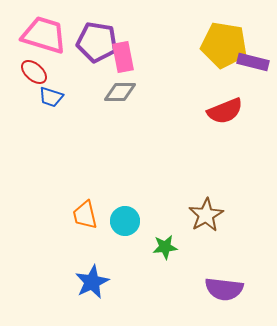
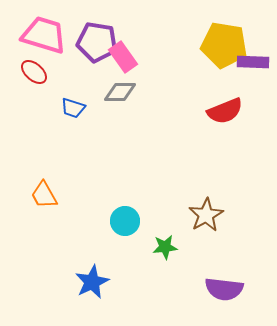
pink rectangle: rotated 24 degrees counterclockwise
purple rectangle: rotated 12 degrees counterclockwise
blue trapezoid: moved 22 px right, 11 px down
orange trapezoid: moved 41 px left, 20 px up; rotated 16 degrees counterclockwise
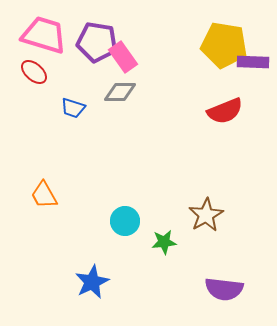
green star: moved 1 px left, 5 px up
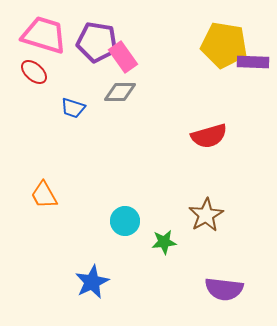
red semicircle: moved 16 px left, 25 px down; rotated 6 degrees clockwise
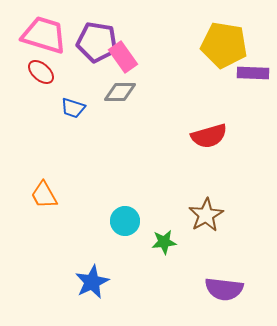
purple rectangle: moved 11 px down
red ellipse: moved 7 px right
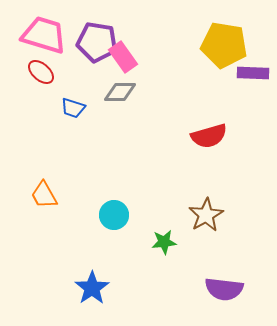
cyan circle: moved 11 px left, 6 px up
blue star: moved 6 px down; rotated 8 degrees counterclockwise
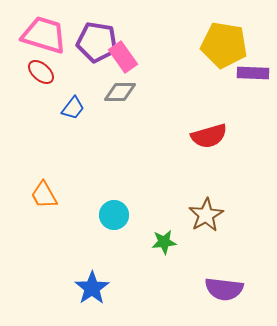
blue trapezoid: rotated 70 degrees counterclockwise
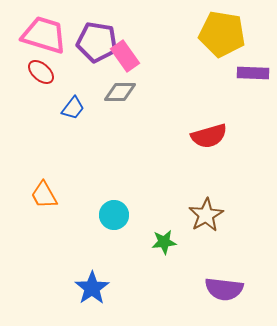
yellow pentagon: moved 2 px left, 11 px up
pink rectangle: moved 2 px right, 1 px up
